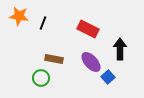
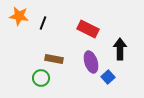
purple ellipse: rotated 25 degrees clockwise
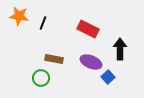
purple ellipse: rotated 50 degrees counterclockwise
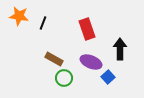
red rectangle: moved 1 px left; rotated 45 degrees clockwise
brown rectangle: rotated 18 degrees clockwise
green circle: moved 23 px right
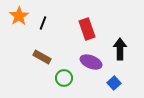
orange star: rotated 30 degrees clockwise
brown rectangle: moved 12 px left, 2 px up
blue square: moved 6 px right, 6 px down
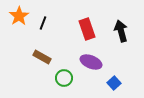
black arrow: moved 1 px right, 18 px up; rotated 15 degrees counterclockwise
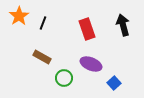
black arrow: moved 2 px right, 6 px up
purple ellipse: moved 2 px down
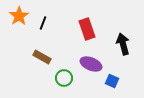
black arrow: moved 19 px down
blue square: moved 2 px left, 2 px up; rotated 24 degrees counterclockwise
